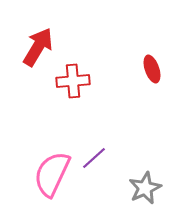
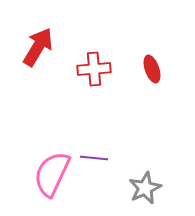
red cross: moved 21 px right, 12 px up
purple line: rotated 48 degrees clockwise
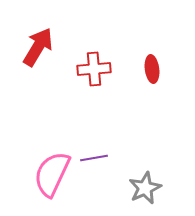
red ellipse: rotated 12 degrees clockwise
purple line: rotated 16 degrees counterclockwise
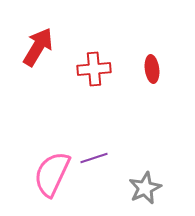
purple line: rotated 8 degrees counterclockwise
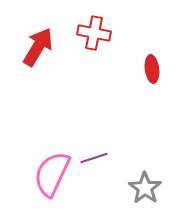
red cross: moved 36 px up; rotated 16 degrees clockwise
gray star: rotated 12 degrees counterclockwise
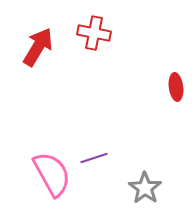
red ellipse: moved 24 px right, 18 px down
pink semicircle: rotated 126 degrees clockwise
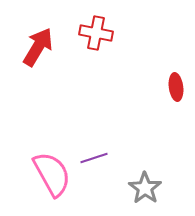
red cross: moved 2 px right
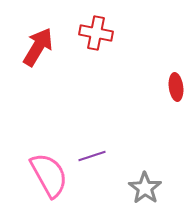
purple line: moved 2 px left, 2 px up
pink semicircle: moved 3 px left, 1 px down
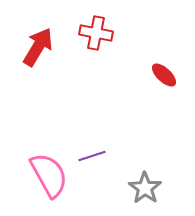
red ellipse: moved 12 px left, 12 px up; rotated 40 degrees counterclockwise
